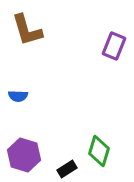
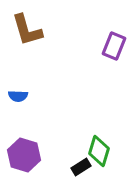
black rectangle: moved 14 px right, 2 px up
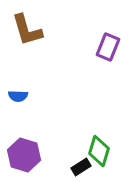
purple rectangle: moved 6 px left, 1 px down
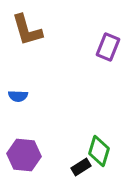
purple hexagon: rotated 12 degrees counterclockwise
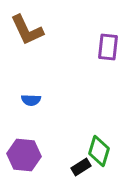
brown L-shape: rotated 9 degrees counterclockwise
purple rectangle: rotated 16 degrees counterclockwise
blue semicircle: moved 13 px right, 4 px down
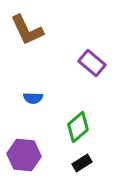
purple rectangle: moved 16 px left, 16 px down; rotated 56 degrees counterclockwise
blue semicircle: moved 2 px right, 2 px up
green diamond: moved 21 px left, 24 px up; rotated 32 degrees clockwise
black rectangle: moved 1 px right, 4 px up
